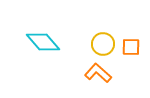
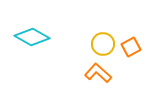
cyan diamond: moved 11 px left, 5 px up; rotated 20 degrees counterclockwise
orange square: rotated 30 degrees counterclockwise
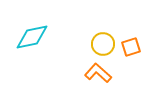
cyan diamond: rotated 40 degrees counterclockwise
orange square: rotated 12 degrees clockwise
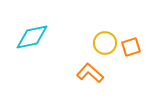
yellow circle: moved 2 px right, 1 px up
orange L-shape: moved 8 px left
